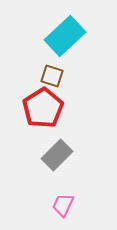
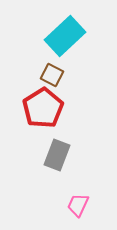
brown square: moved 1 px up; rotated 10 degrees clockwise
gray rectangle: rotated 24 degrees counterclockwise
pink trapezoid: moved 15 px right
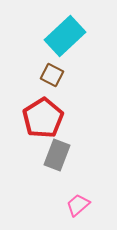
red pentagon: moved 10 px down
pink trapezoid: rotated 25 degrees clockwise
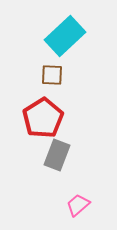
brown square: rotated 25 degrees counterclockwise
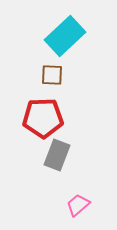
red pentagon: rotated 30 degrees clockwise
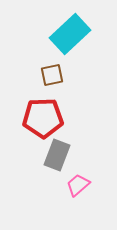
cyan rectangle: moved 5 px right, 2 px up
brown square: rotated 15 degrees counterclockwise
pink trapezoid: moved 20 px up
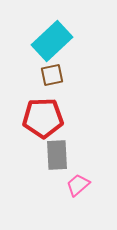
cyan rectangle: moved 18 px left, 7 px down
gray rectangle: rotated 24 degrees counterclockwise
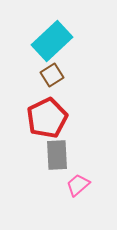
brown square: rotated 20 degrees counterclockwise
red pentagon: moved 4 px right; rotated 24 degrees counterclockwise
